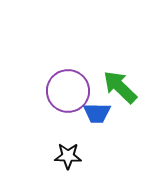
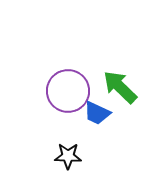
blue trapezoid: rotated 24 degrees clockwise
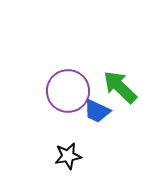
blue trapezoid: moved 2 px up
black star: rotated 12 degrees counterclockwise
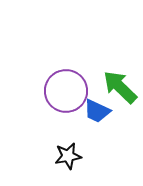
purple circle: moved 2 px left
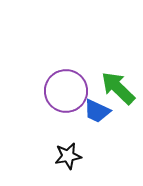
green arrow: moved 2 px left, 1 px down
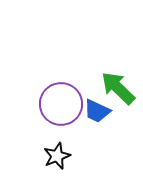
purple circle: moved 5 px left, 13 px down
black star: moved 11 px left; rotated 12 degrees counterclockwise
